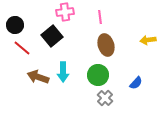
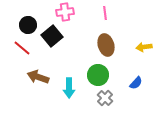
pink line: moved 5 px right, 4 px up
black circle: moved 13 px right
yellow arrow: moved 4 px left, 7 px down
cyan arrow: moved 6 px right, 16 px down
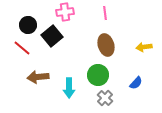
brown arrow: rotated 25 degrees counterclockwise
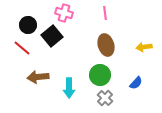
pink cross: moved 1 px left, 1 px down; rotated 24 degrees clockwise
green circle: moved 2 px right
